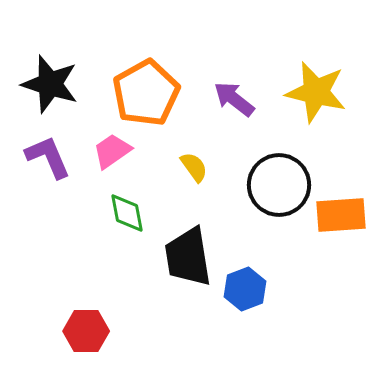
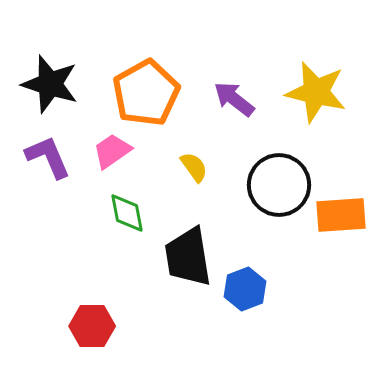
red hexagon: moved 6 px right, 5 px up
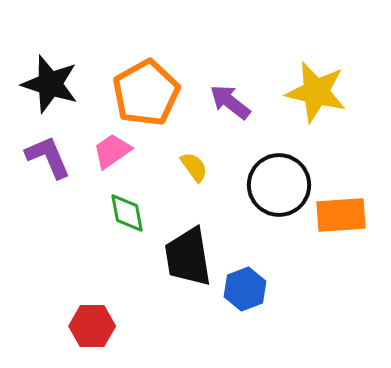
purple arrow: moved 4 px left, 3 px down
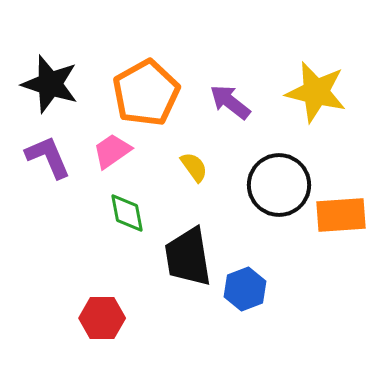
red hexagon: moved 10 px right, 8 px up
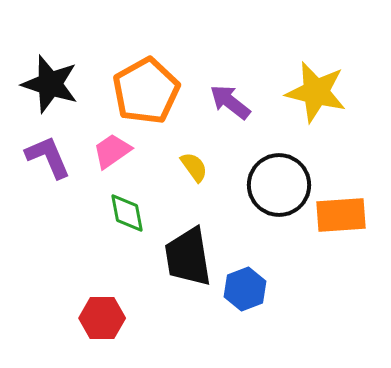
orange pentagon: moved 2 px up
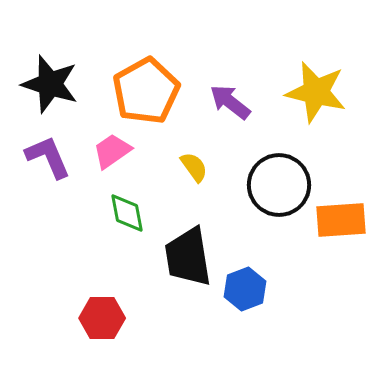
orange rectangle: moved 5 px down
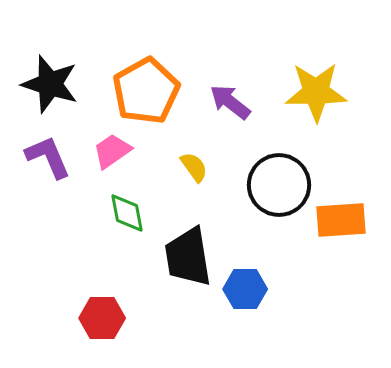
yellow star: rotated 14 degrees counterclockwise
blue hexagon: rotated 21 degrees clockwise
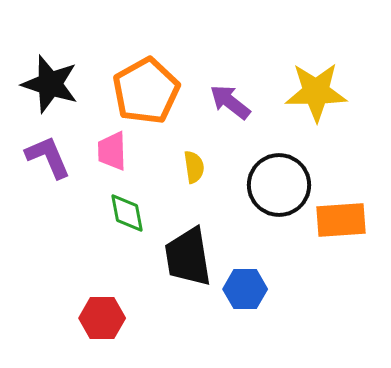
pink trapezoid: rotated 57 degrees counterclockwise
yellow semicircle: rotated 28 degrees clockwise
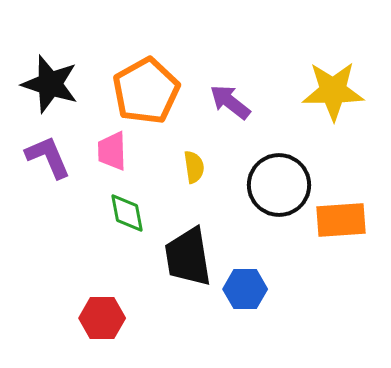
yellow star: moved 17 px right, 1 px up
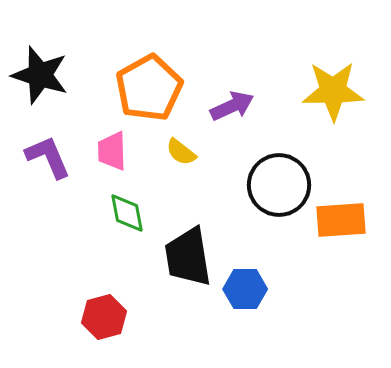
black star: moved 10 px left, 9 px up
orange pentagon: moved 3 px right, 3 px up
purple arrow: moved 2 px right, 4 px down; rotated 117 degrees clockwise
yellow semicircle: moved 13 px left, 15 px up; rotated 136 degrees clockwise
red hexagon: moved 2 px right, 1 px up; rotated 15 degrees counterclockwise
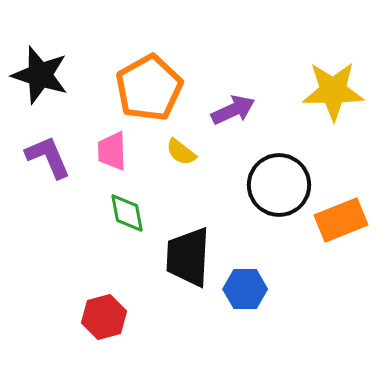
purple arrow: moved 1 px right, 4 px down
orange rectangle: rotated 18 degrees counterclockwise
black trapezoid: rotated 12 degrees clockwise
